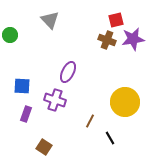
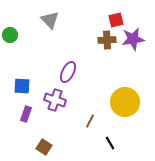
brown cross: rotated 24 degrees counterclockwise
black line: moved 5 px down
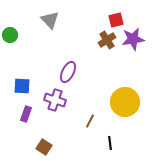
brown cross: rotated 30 degrees counterclockwise
black line: rotated 24 degrees clockwise
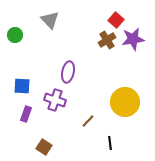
red square: rotated 35 degrees counterclockwise
green circle: moved 5 px right
purple ellipse: rotated 15 degrees counterclockwise
brown line: moved 2 px left; rotated 16 degrees clockwise
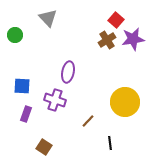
gray triangle: moved 2 px left, 2 px up
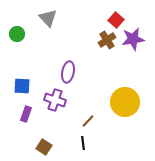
green circle: moved 2 px right, 1 px up
black line: moved 27 px left
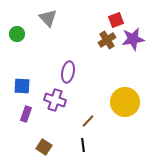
red square: rotated 28 degrees clockwise
black line: moved 2 px down
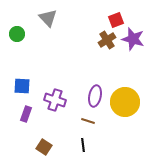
purple star: rotated 25 degrees clockwise
purple ellipse: moved 27 px right, 24 px down
brown line: rotated 64 degrees clockwise
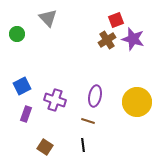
blue square: rotated 30 degrees counterclockwise
yellow circle: moved 12 px right
brown square: moved 1 px right
